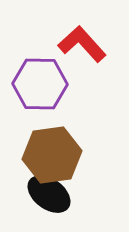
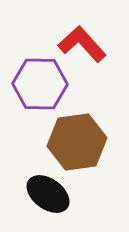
brown hexagon: moved 25 px right, 13 px up
black ellipse: moved 1 px left
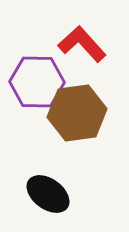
purple hexagon: moved 3 px left, 2 px up
brown hexagon: moved 29 px up
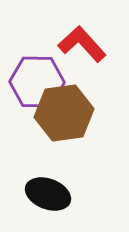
brown hexagon: moved 13 px left
black ellipse: rotated 15 degrees counterclockwise
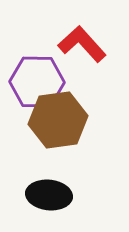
brown hexagon: moved 6 px left, 7 px down
black ellipse: moved 1 px right, 1 px down; rotated 15 degrees counterclockwise
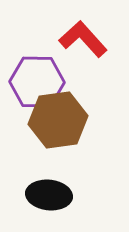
red L-shape: moved 1 px right, 5 px up
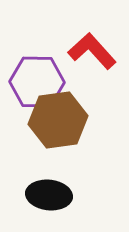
red L-shape: moved 9 px right, 12 px down
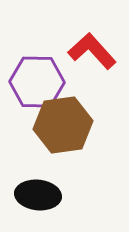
brown hexagon: moved 5 px right, 5 px down
black ellipse: moved 11 px left
